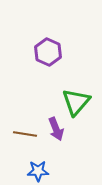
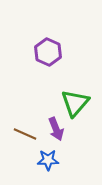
green triangle: moved 1 px left, 1 px down
brown line: rotated 15 degrees clockwise
blue star: moved 10 px right, 11 px up
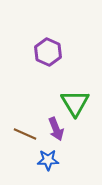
green triangle: rotated 12 degrees counterclockwise
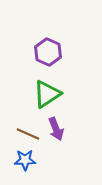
green triangle: moved 28 px left, 9 px up; rotated 28 degrees clockwise
brown line: moved 3 px right
blue star: moved 23 px left
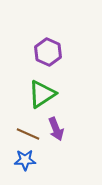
green triangle: moved 5 px left
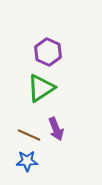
green triangle: moved 1 px left, 6 px up
brown line: moved 1 px right, 1 px down
blue star: moved 2 px right, 1 px down
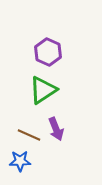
green triangle: moved 2 px right, 2 px down
blue star: moved 7 px left
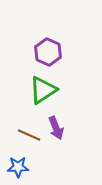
purple arrow: moved 1 px up
blue star: moved 2 px left, 6 px down
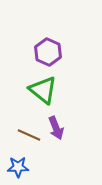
green triangle: rotated 48 degrees counterclockwise
